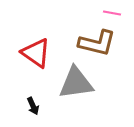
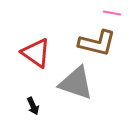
gray triangle: rotated 27 degrees clockwise
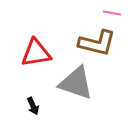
red triangle: rotated 44 degrees counterclockwise
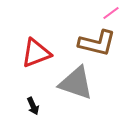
pink line: moved 1 px left; rotated 48 degrees counterclockwise
red triangle: rotated 12 degrees counterclockwise
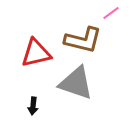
brown L-shape: moved 14 px left, 3 px up
red triangle: rotated 8 degrees clockwise
black arrow: rotated 30 degrees clockwise
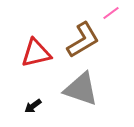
brown L-shape: rotated 45 degrees counterclockwise
gray triangle: moved 5 px right, 6 px down
black arrow: rotated 48 degrees clockwise
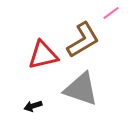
red triangle: moved 7 px right, 2 px down
black arrow: rotated 18 degrees clockwise
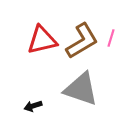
pink line: moved 25 px down; rotated 36 degrees counterclockwise
brown L-shape: moved 1 px left, 1 px down
red triangle: moved 1 px left, 15 px up
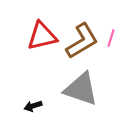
red triangle: moved 4 px up
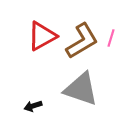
red triangle: rotated 16 degrees counterclockwise
